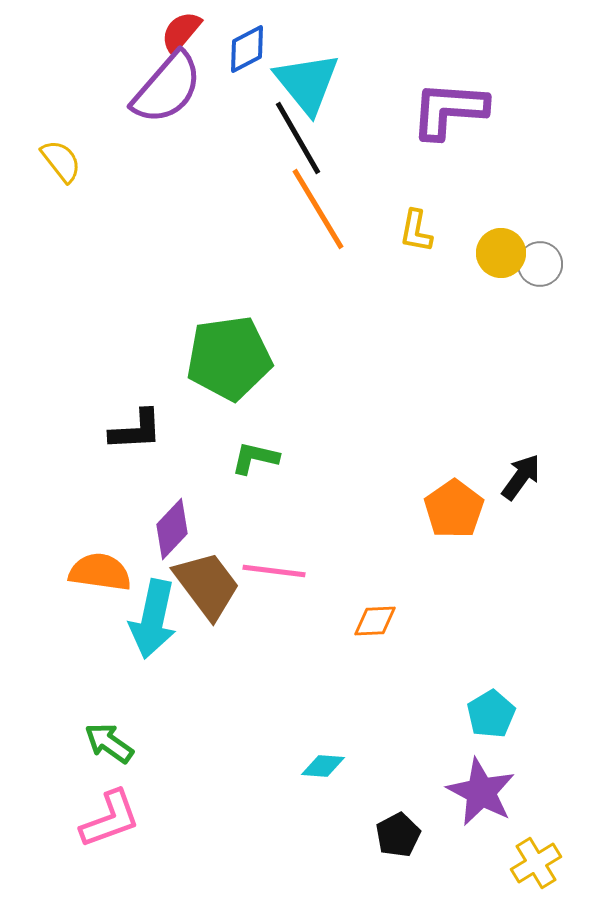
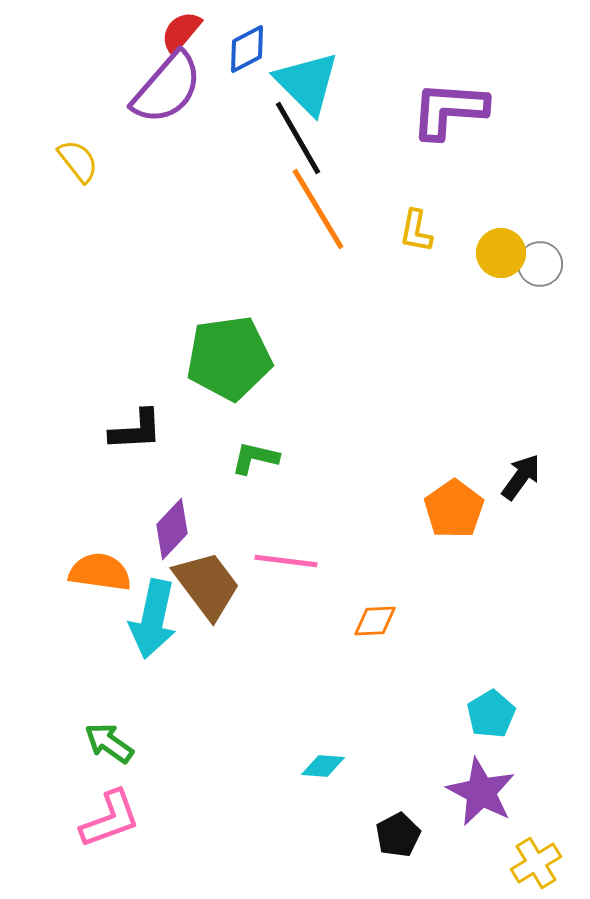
cyan triangle: rotated 6 degrees counterclockwise
yellow semicircle: moved 17 px right
pink line: moved 12 px right, 10 px up
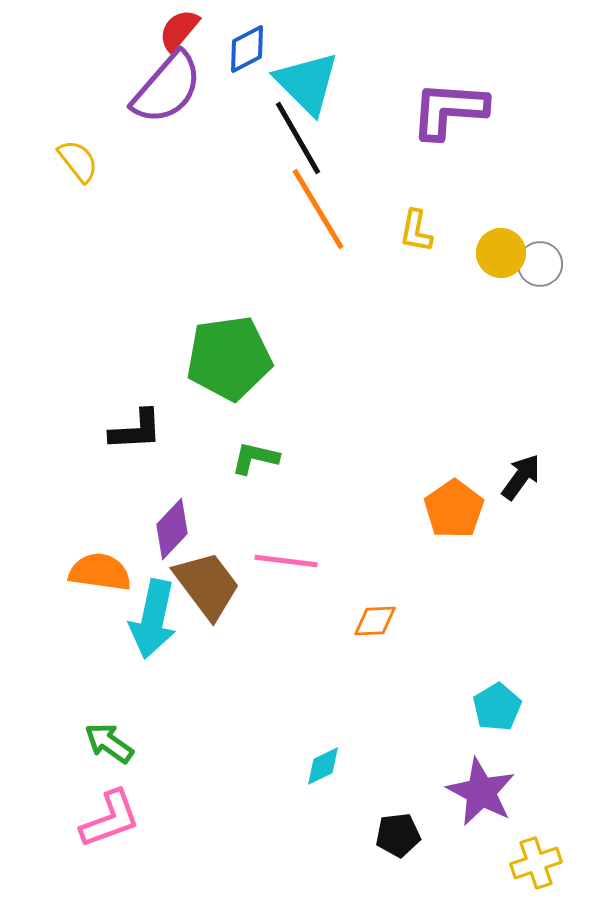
red semicircle: moved 2 px left, 2 px up
cyan pentagon: moved 6 px right, 7 px up
cyan diamond: rotated 30 degrees counterclockwise
black pentagon: rotated 21 degrees clockwise
yellow cross: rotated 12 degrees clockwise
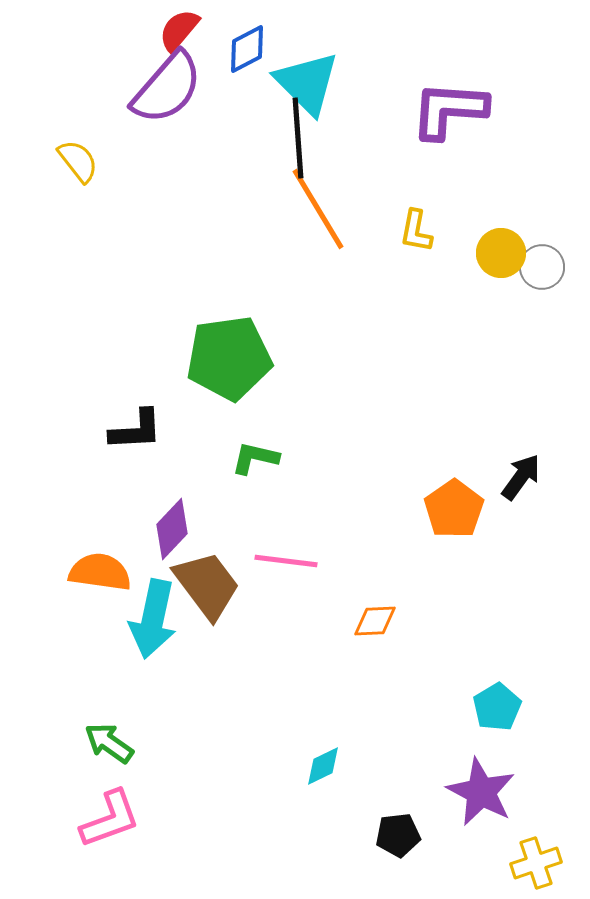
black line: rotated 26 degrees clockwise
gray circle: moved 2 px right, 3 px down
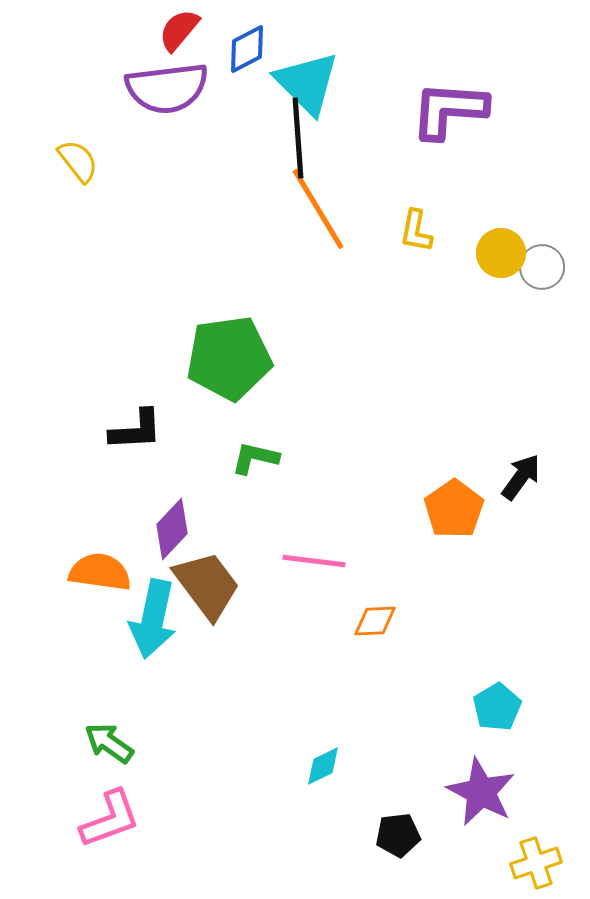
purple semicircle: rotated 42 degrees clockwise
pink line: moved 28 px right
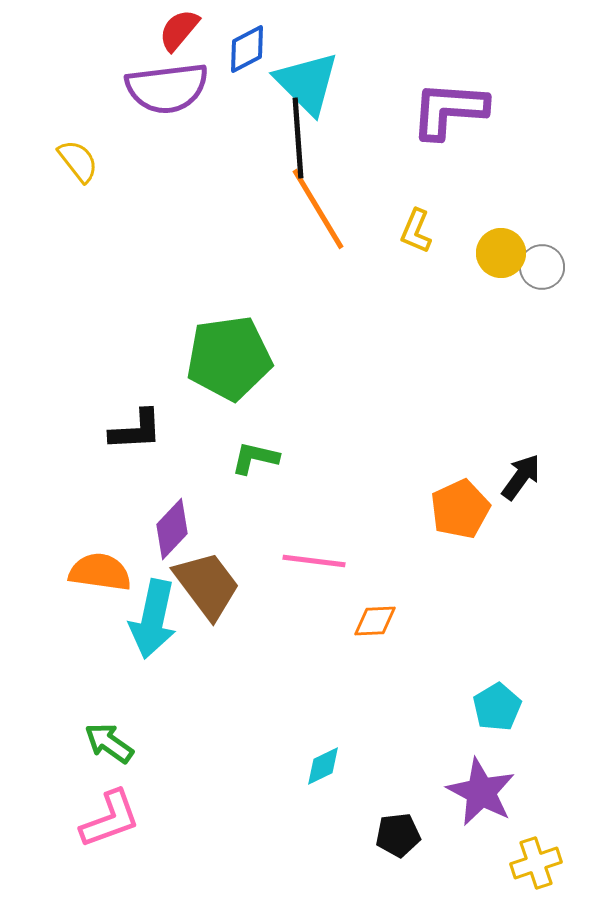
yellow L-shape: rotated 12 degrees clockwise
orange pentagon: moved 6 px right; rotated 10 degrees clockwise
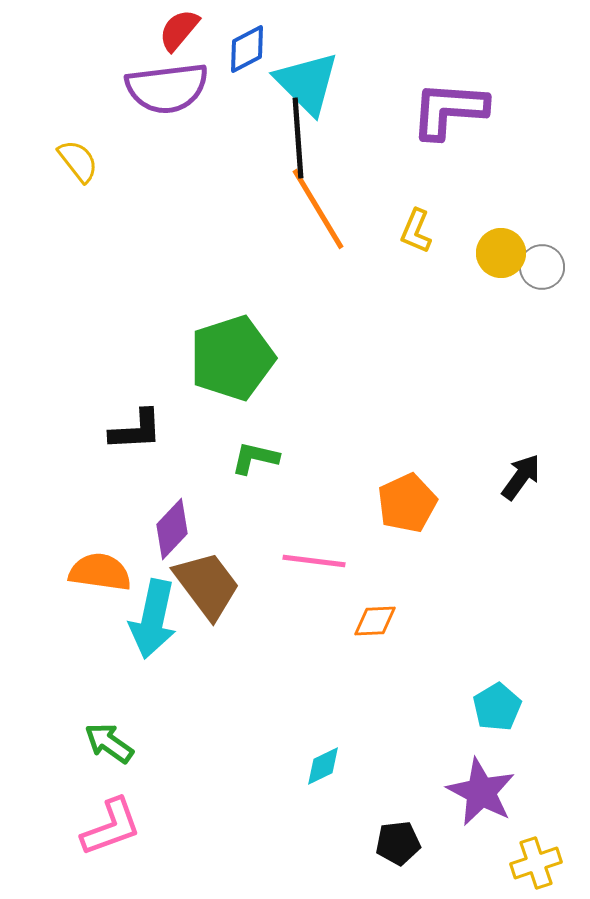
green pentagon: moved 3 px right; rotated 10 degrees counterclockwise
orange pentagon: moved 53 px left, 6 px up
pink L-shape: moved 1 px right, 8 px down
black pentagon: moved 8 px down
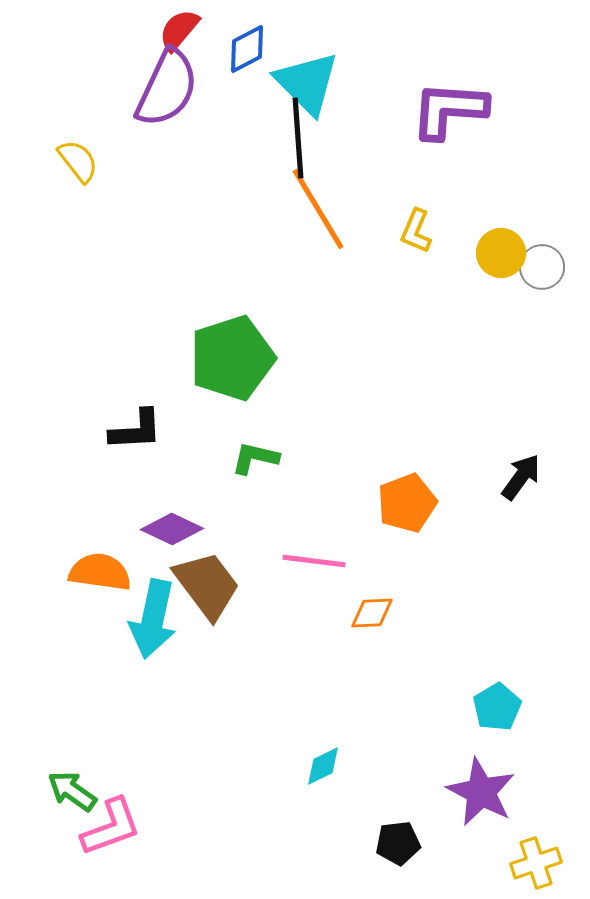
purple semicircle: rotated 58 degrees counterclockwise
orange pentagon: rotated 4 degrees clockwise
purple diamond: rotated 72 degrees clockwise
orange diamond: moved 3 px left, 8 px up
green arrow: moved 37 px left, 48 px down
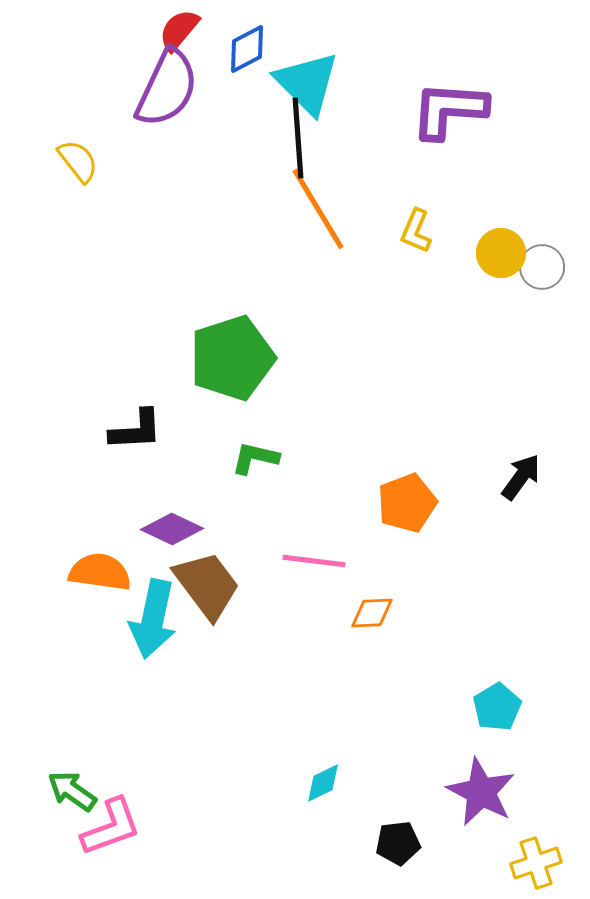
cyan diamond: moved 17 px down
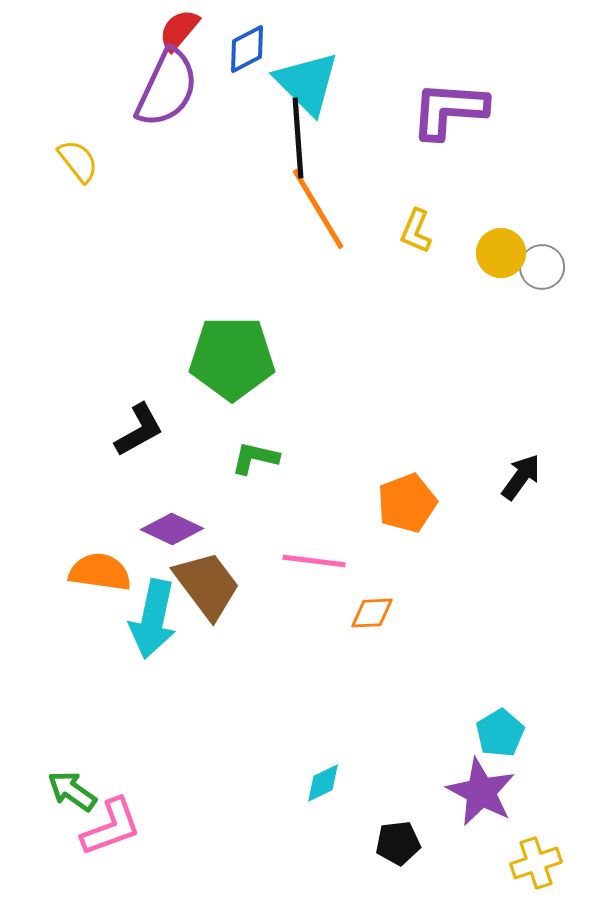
green pentagon: rotated 18 degrees clockwise
black L-shape: moved 3 px right; rotated 26 degrees counterclockwise
cyan pentagon: moved 3 px right, 26 px down
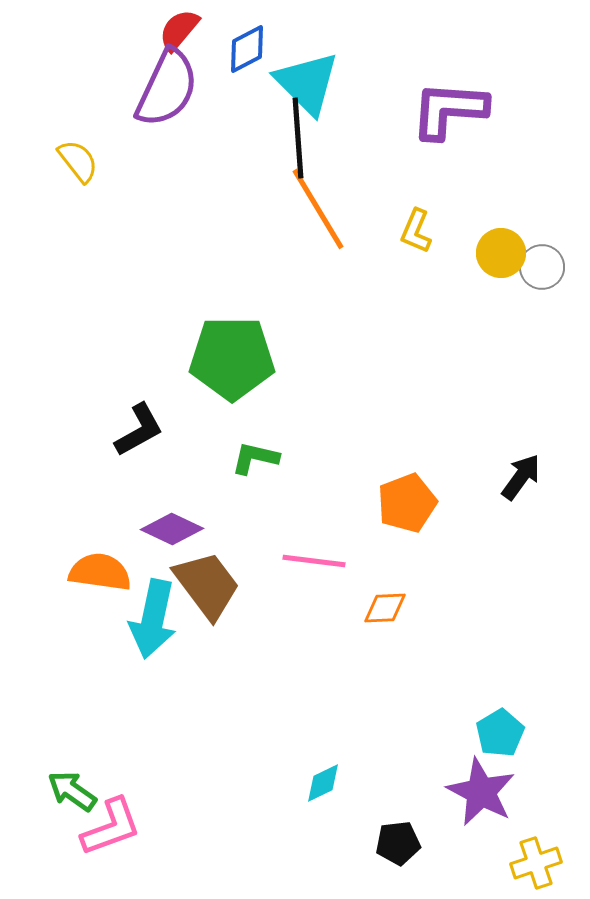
orange diamond: moved 13 px right, 5 px up
